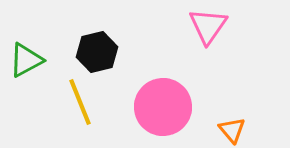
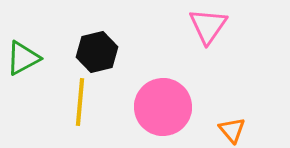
green triangle: moved 3 px left, 2 px up
yellow line: rotated 27 degrees clockwise
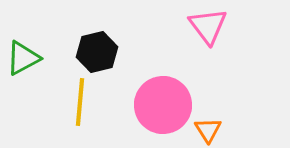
pink triangle: rotated 12 degrees counterclockwise
pink circle: moved 2 px up
orange triangle: moved 24 px left; rotated 8 degrees clockwise
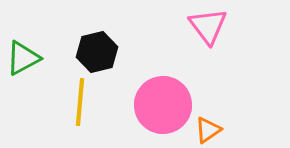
orange triangle: rotated 28 degrees clockwise
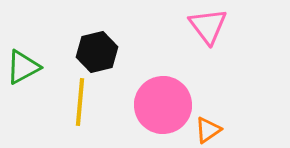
green triangle: moved 9 px down
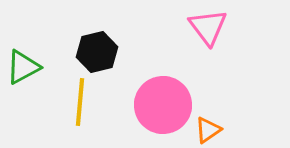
pink triangle: moved 1 px down
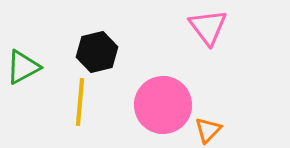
orange triangle: rotated 12 degrees counterclockwise
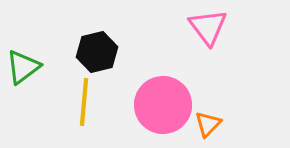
green triangle: rotated 9 degrees counterclockwise
yellow line: moved 4 px right
orange triangle: moved 6 px up
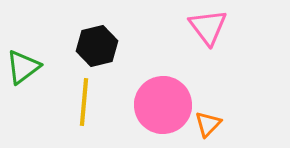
black hexagon: moved 6 px up
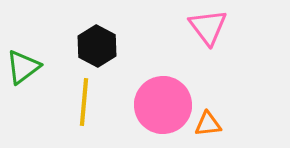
black hexagon: rotated 18 degrees counterclockwise
orange triangle: rotated 40 degrees clockwise
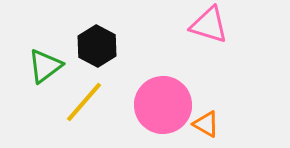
pink triangle: moved 1 px right, 2 px up; rotated 36 degrees counterclockwise
green triangle: moved 22 px right, 1 px up
yellow line: rotated 36 degrees clockwise
orange triangle: moved 2 px left; rotated 36 degrees clockwise
